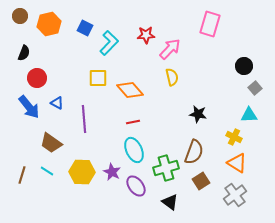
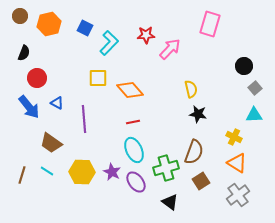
yellow semicircle: moved 19 px right, 12 px down
cyan triangle: moved 5 px right
purple ellipse: moved 4 px up
gray cross: moved 3 px right
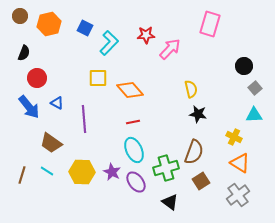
orange triangle: moved 3 px right
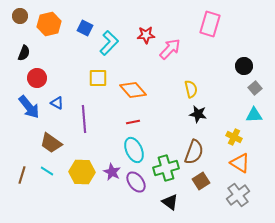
orange diamond: moved 3 px right
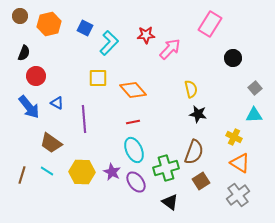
pink rectangle: rotated 15 degrees clockwise
black circle: moved 11 px left, 8 px up
red circle: moved 1 px left, 2 px up
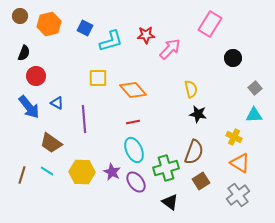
cyan L-shape: moved 2 px right, 2 px up; rotated 30 degrees clockwise
